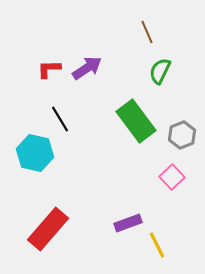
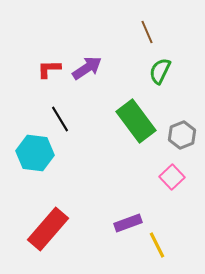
cyan hexagon: rotated 6 degrees counterclockwise
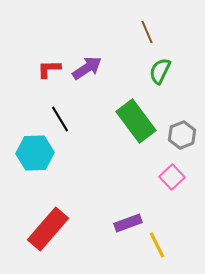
cyan hexagon: rotated 9 degrees counterclockwise
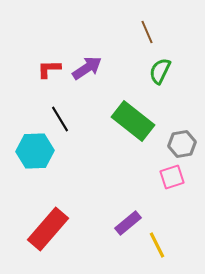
green rectangle: moved 3 px left; rotated 15 degrees counterclockwise
gray hexagon: moved 9 px down; rotated 12 degrees clockwise
cyan hexagon: moved 2 px up
pink square: rotated 25 degrees clockwise
purple rectangle: rotated 20 degrees counterclockwise
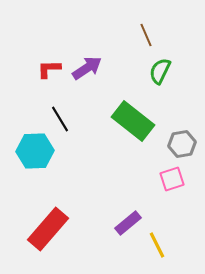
brown line: moved 1 px left, 3 px down
pink square: moved 2 px down
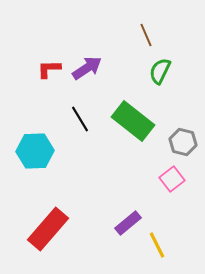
black line: moved 20 px right
gray hexagon: moved 1 px right, 2 px up; rotated 24 degrees clockwise
pink square: rotated 20 degrees counterclockwise
